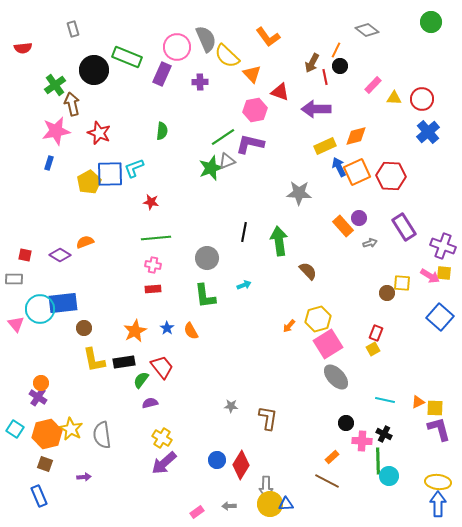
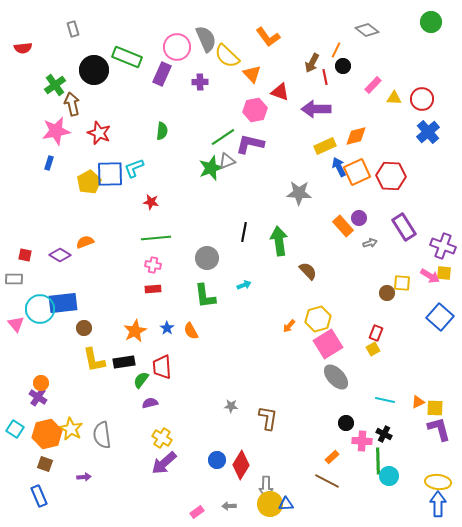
black circle at (340, 66): moved 3 px right
red trapezoid at (162, 367): rotated 145 degrees counterclockwise
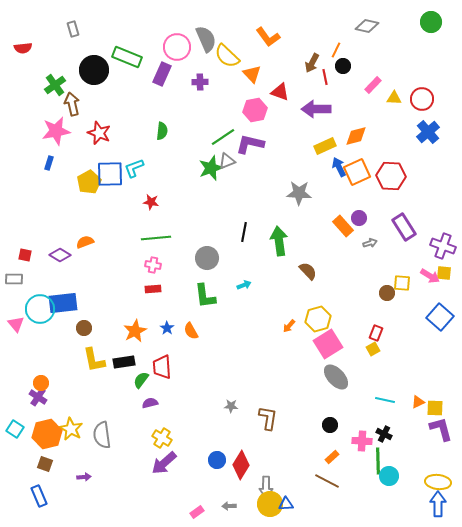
gray diamond at (367, 30): moved 4 px up; rotated 25 degrees counterclockwise
black circle at (346, 423): moved 16 px left, 2 px down
purple L-shape at (439, 429): moved 2 px right
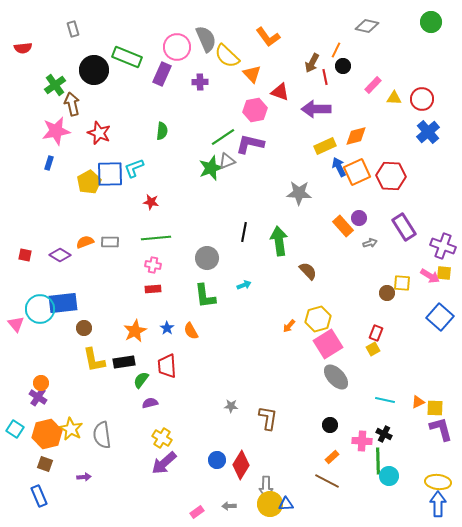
gray rectangle at (14, 279): moved 96 px right, 37 px up
red trapezoid at (162, 367): moved 5 px right, 1 px up
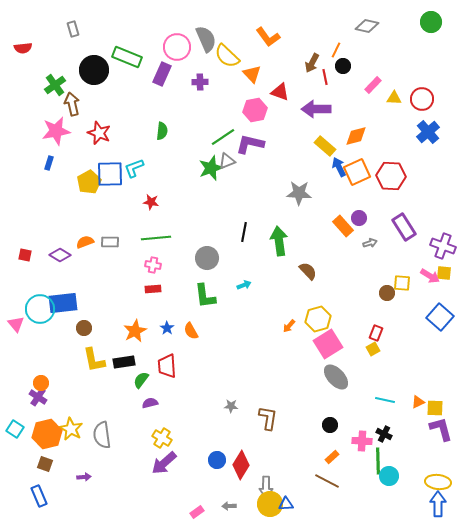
yellow rectangle at (325, 146): rotated 65 degrees clockwise
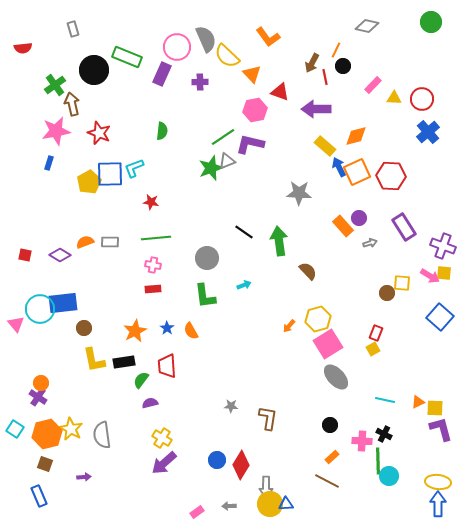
black line at (244, 232): rotated 66 degrees counterclockwise
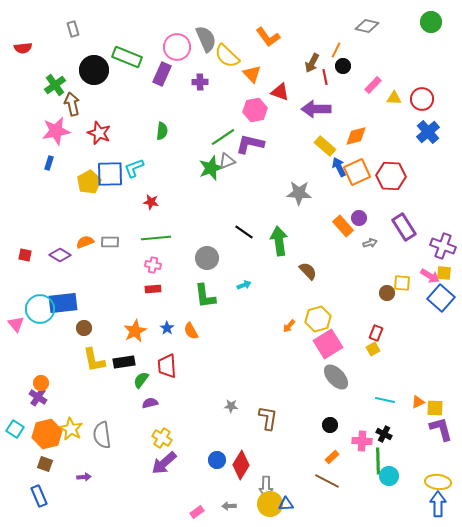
blue square at (440, 317): moved 1 px right, 19 px up
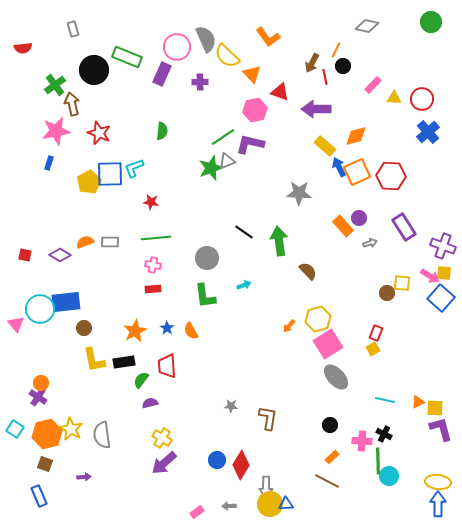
blue rectangle at (63, 303): moved 3 px right, 1 px up
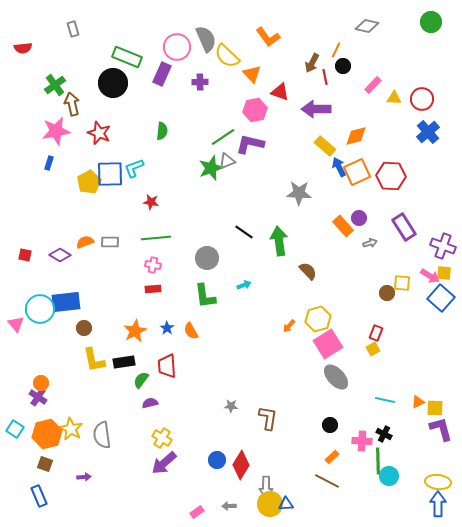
black circle at (94, 70): moved 19 px right, 13 px down
